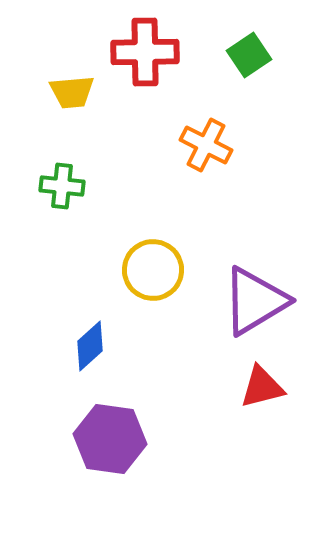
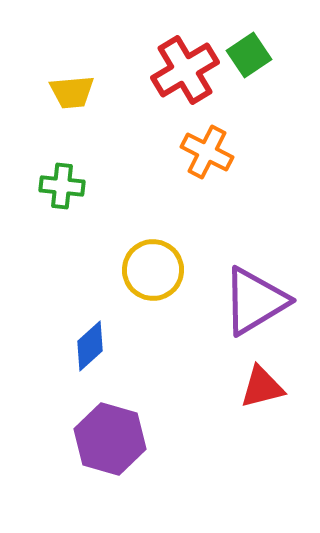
red cross: moved 40 px right, 18 px down; rotated 30 degrees counterclockwise
orange cross: moved 1 px right, 7 px down
purple hexagon: rotated 8 degrees clockwise
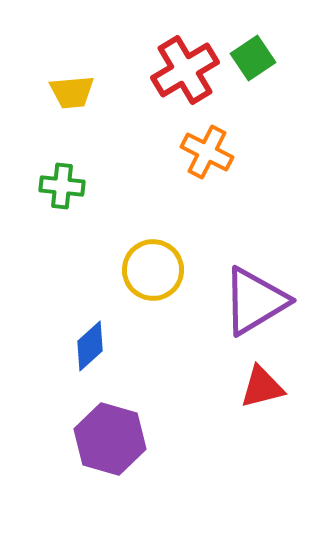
green square: moved 4 px right, 3 px down
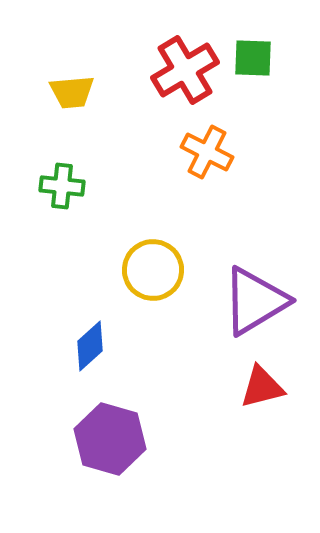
green square: rotated 36 degrees clockwise
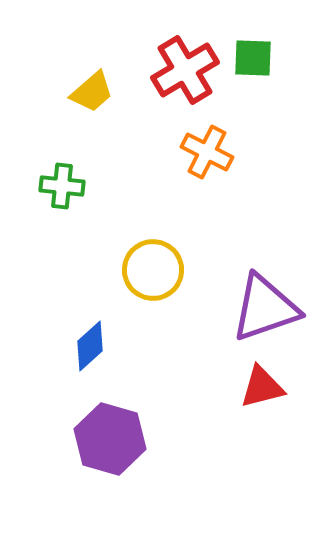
yellow trapezoid: moved 20 px right; rotated 36 degrees counterclockwise
purple triangle: moved 10 px right, 7 px down; rotated 12 degrees clockwise
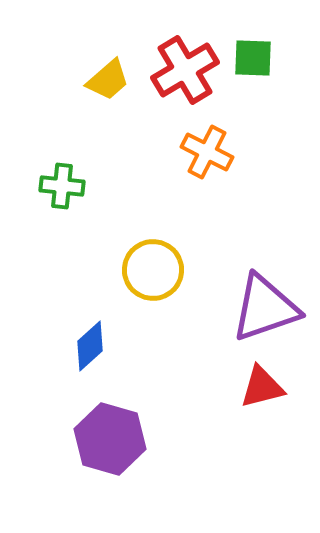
yellow trapezoid: moved 16 px right, 12 px up
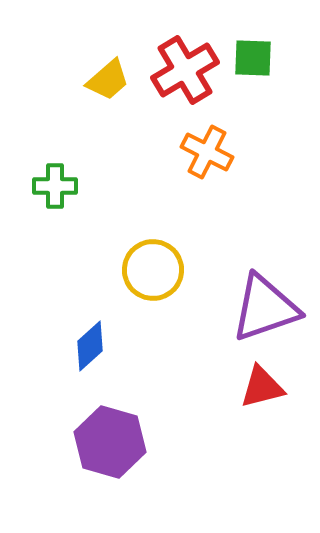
green cross: moved 7 px left; rotated 6 degrees counterclockwise
purple hexagon: moved 3 px down
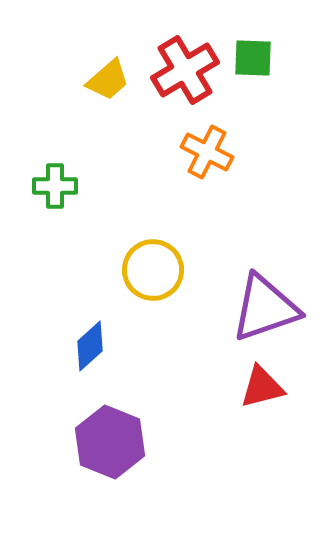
purple hexagon: rotated 6 degrees clockwise
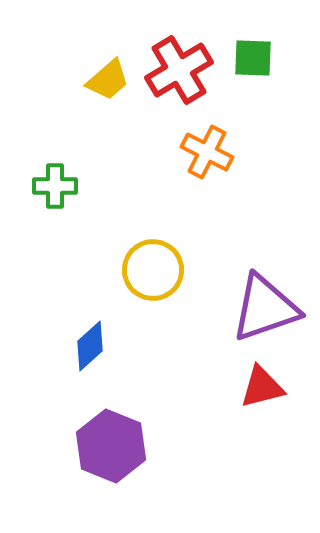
red cross: moved 6 px left
purple hexagon: moved 1 px right, 4 px down
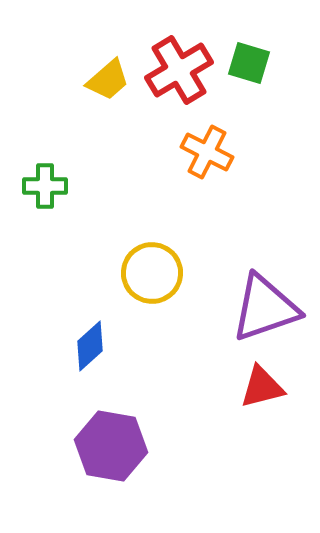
green square: moved 4 px left, 5 px down; rotated 15 degrees clockwise
green cross: moved 10 px left
yellow circle: moved 1 px left, 3 px down
purple hexagon: rotated 12 degrees counterclockwise
